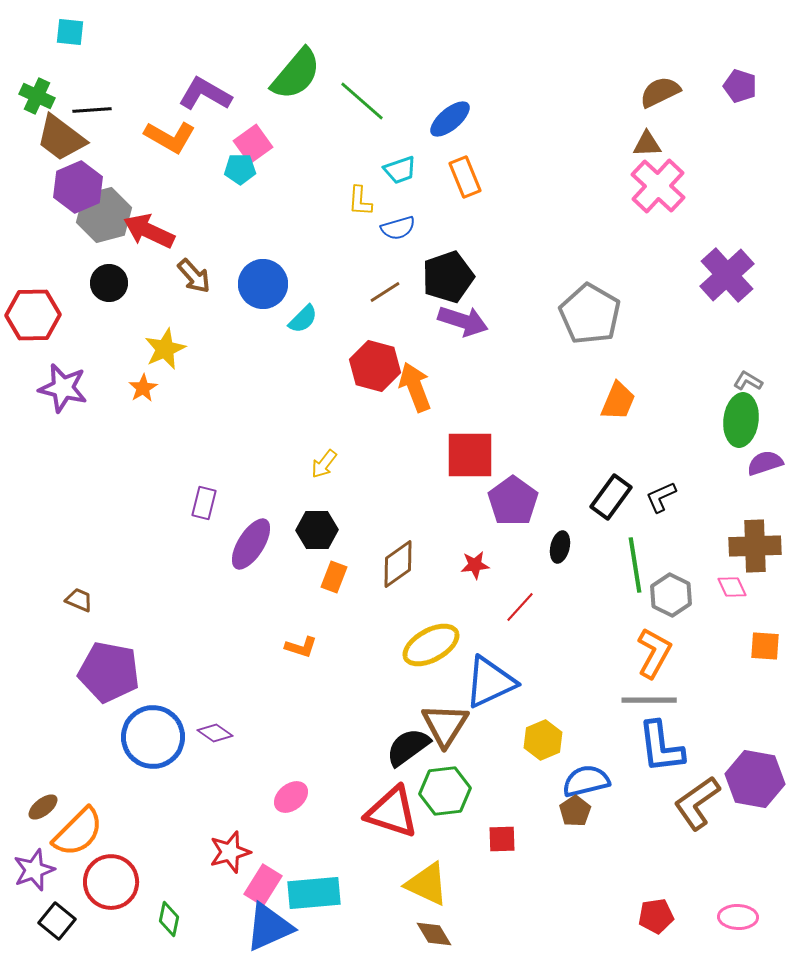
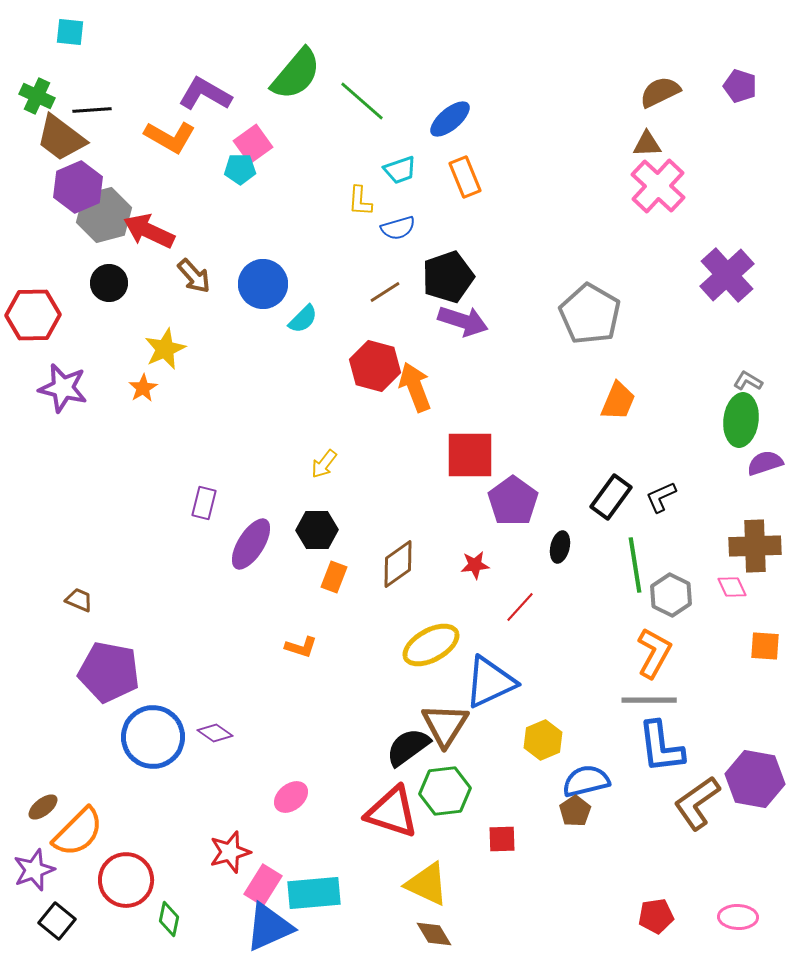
red circle at (111, 882): moved 15 px right, 2 px up
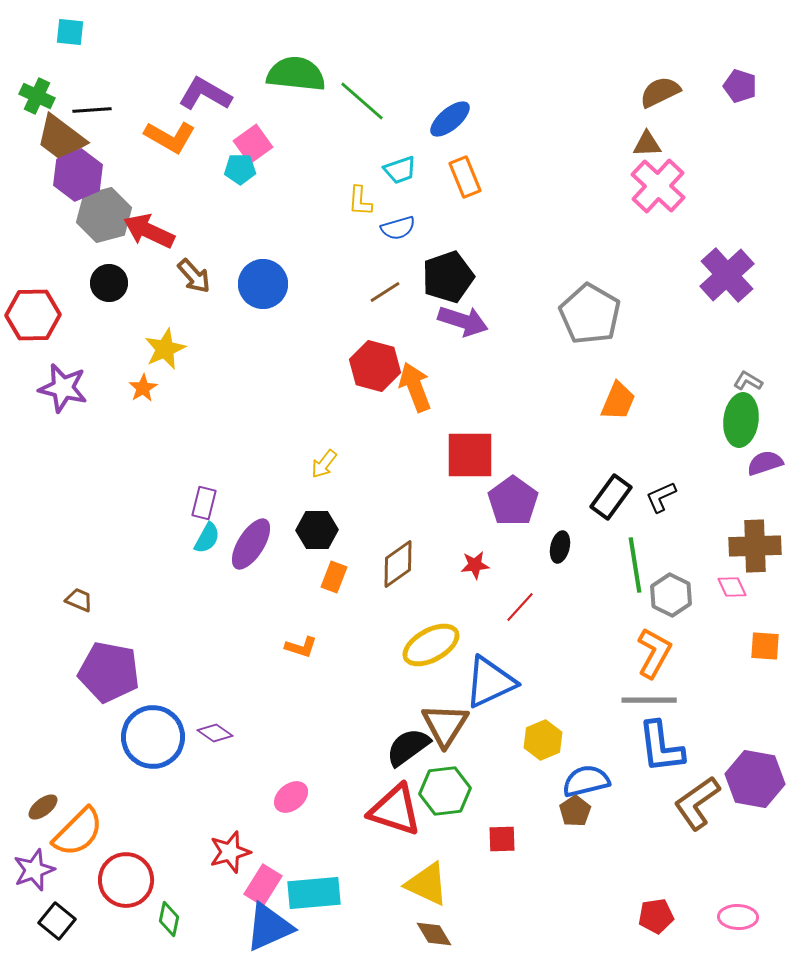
green semicircle at (296, 74): rotated 124 degrees counterclockwise
purple hexagon at (78, 187): moved 12 px up
cyan semicircle at (303, 319): moved 96 px left, 219 px down; rotated 16 degrees counterclockwise
red triangle at (392, 812): moved 3 px right, 2 px up
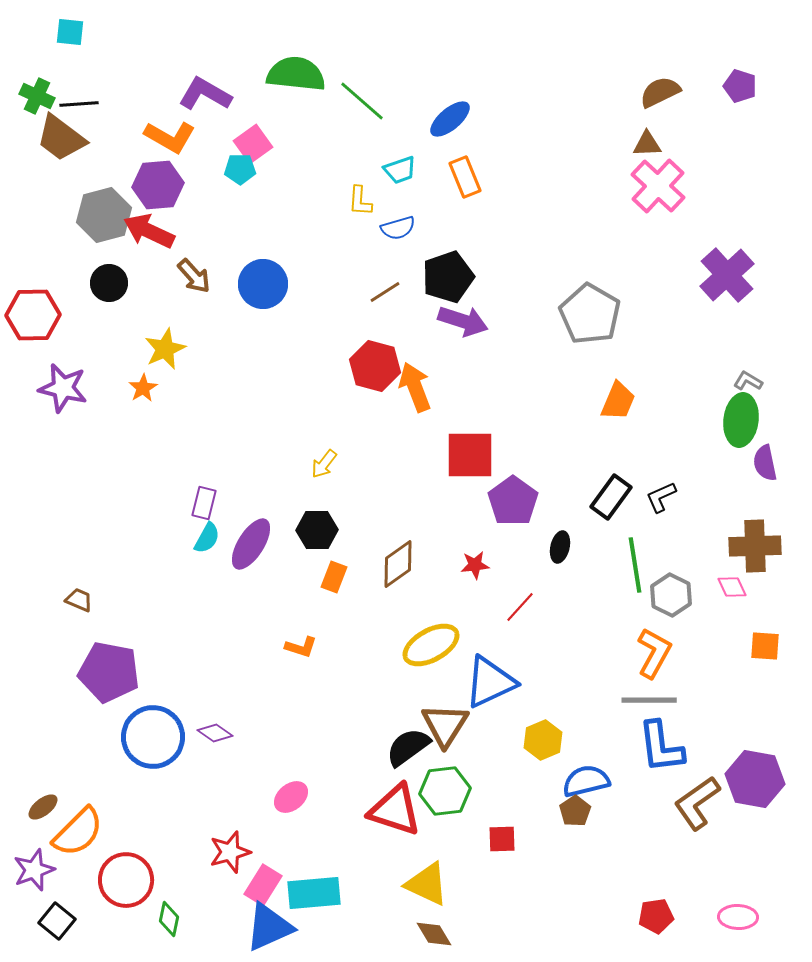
black line at (92, 110): moved 13 px left, 6 px up
purple hexagon at (78, 175): moved 80 px right, 10 px down; rotated 18 degrees clockwise
purple semicircle at (765, 463): rotated 84 degrees counterclockwise
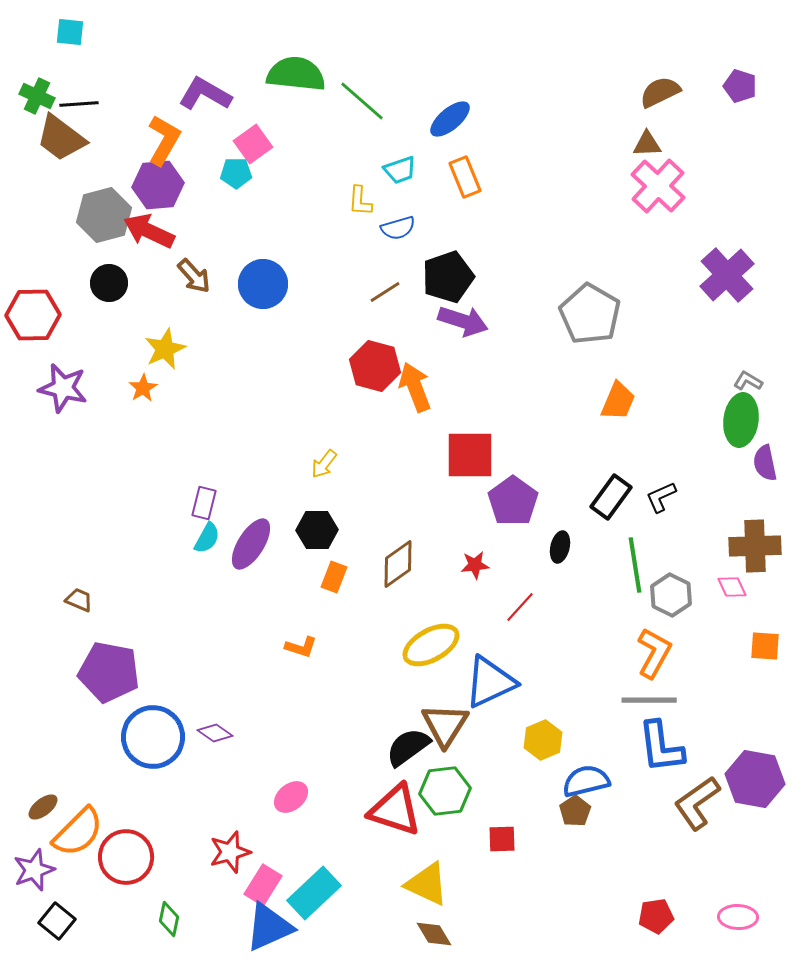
orange L-shape at (170, 137): moved 6 px left, 3 px down; rotated 90 degrees counterclockwise
cyan pentagon at (240, 169): moved 4 px left, 4 px down
red circle at (126, 880): moved 23 px up
cyan rectangle at (314, 893): rotated 38 degrees counterclockwise
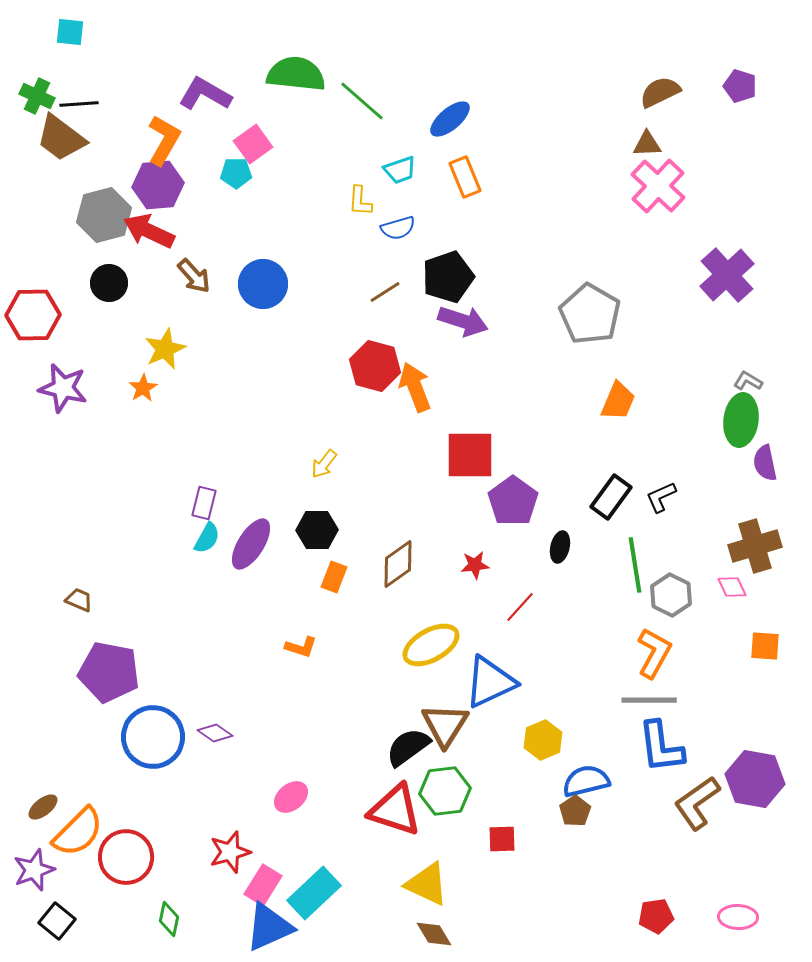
brown cross at (755, 546): rotated 15 degrees counterclockwise
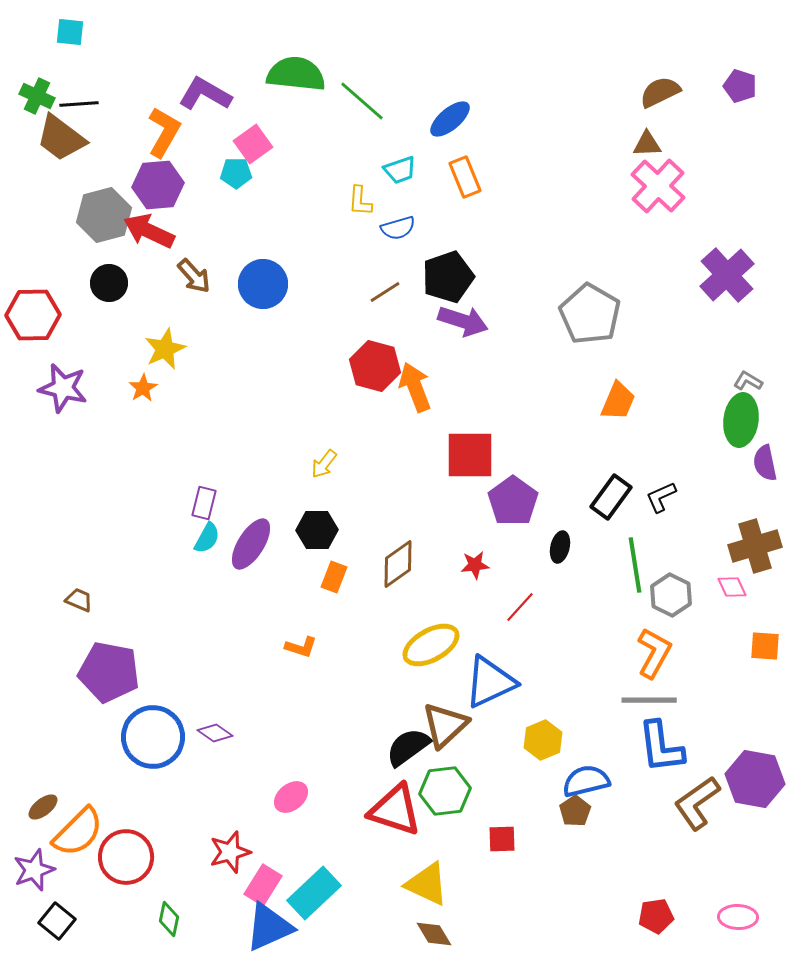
orange L-shape at (164, 140): moved 8 px up
brown triangle at (445, 725): rotated 15 degrees clockwise
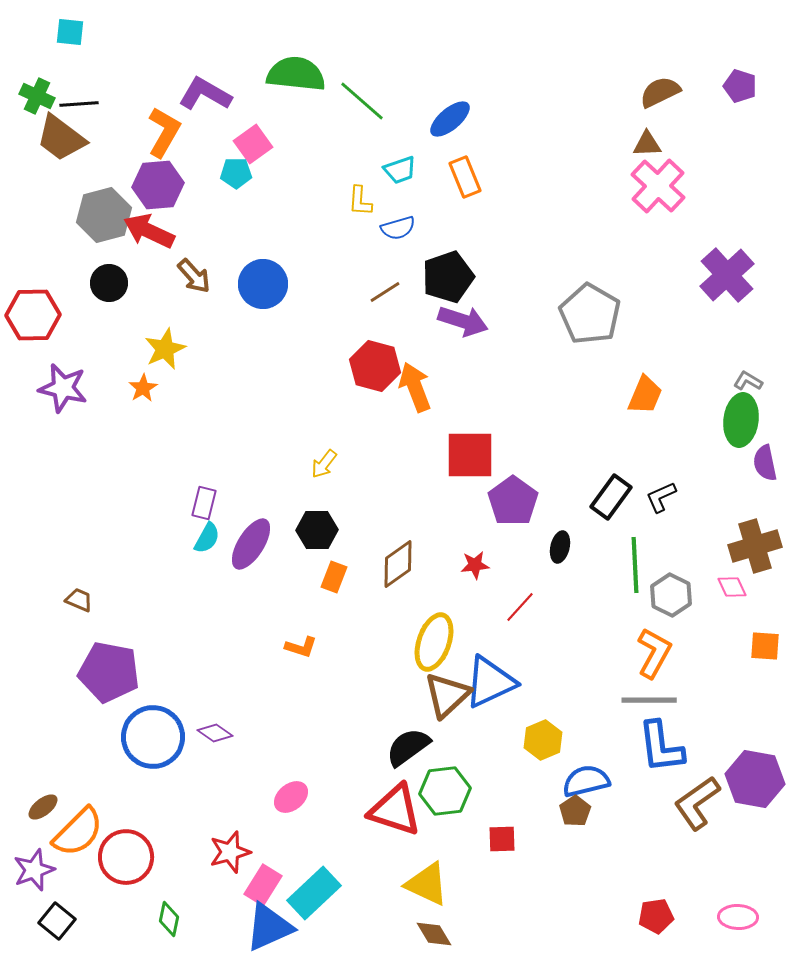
orange trapezoid at (618, 401): moved 27 px right, 6 px up
green line at (635, 565): rotated 6 degrees clockwise
yellow ellipse at (431, 645): moved 3 px right, 3 px up; rotated 42 degrees counterclockwise
brown triangle at (445, 725): moved 2 px right, 30 px up
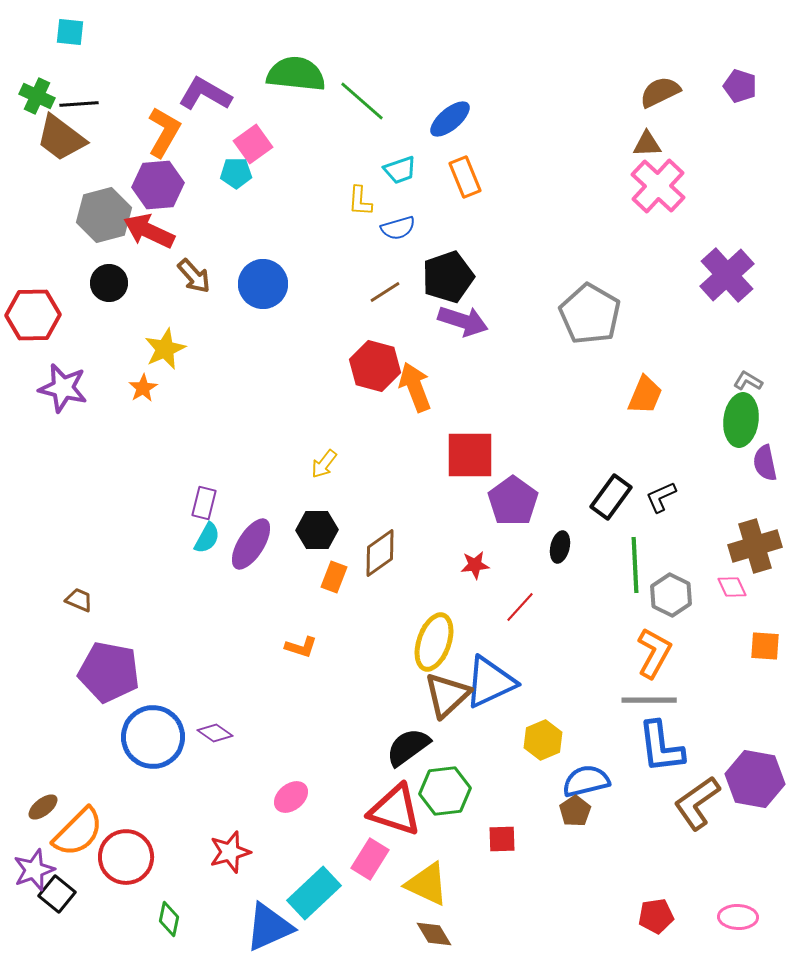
brown diamond at (398, 564): moved 18 px left, 11 px up
pink rectangle at (263, 885): moved 107 px right, 26 px up
black square at (57, 921): moved 27 px up
